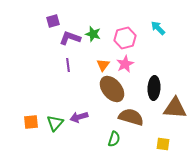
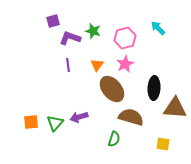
green star: moved 3 px up
orange triangle: moved 6 px left
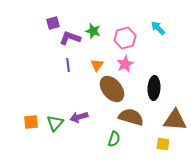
purple square: moved 2 px down
brown triangle: moved 12 px down
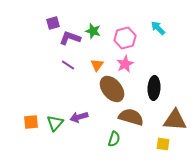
purple line: rotated 48 degrees counterclockwise
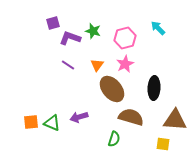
green triangle: moved 3 px left; rotated 48 degrees counterclockwise
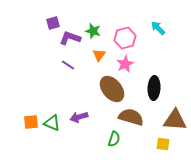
orange triangle: moved 2 px right, 10 px up
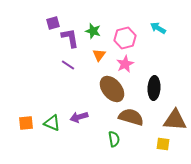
cyan arrow: rotated 14 degrees counterclockwise
purple L-shape: rotated 60 degrees clockwise
orange square: moved 5 px left, 1 px down
green semicircle: rotated 28 degrees counterclockwise
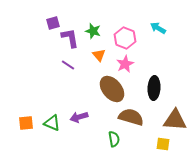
pink hexagon: rotated 25 degrees counterclockwise
orange triangle: rotated 16 degrees counterclockwise
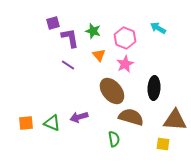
brown ellipse: moved 2 px down
